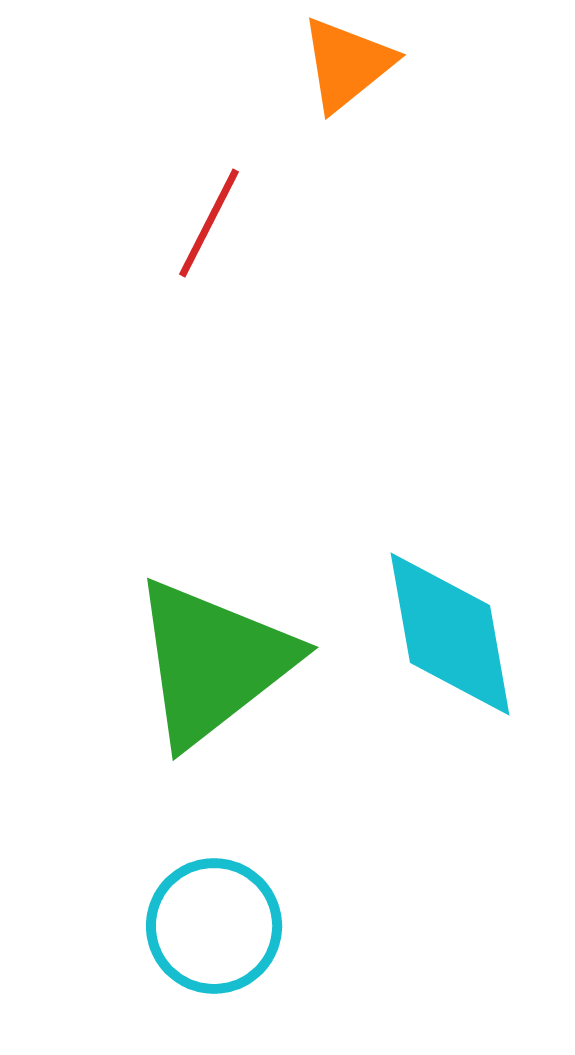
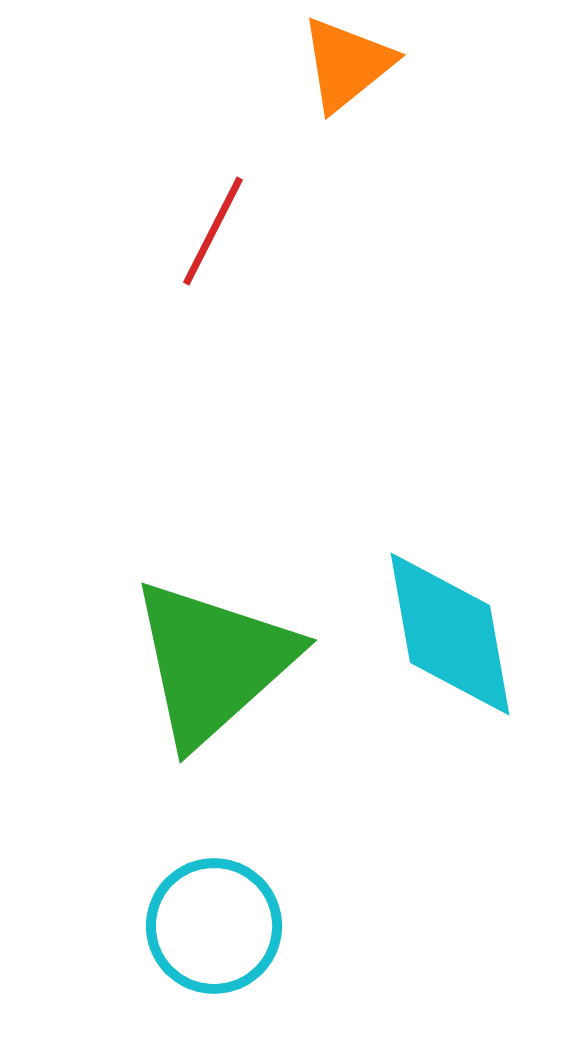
red line: moved 4 px right, 8 px down
green triangle: rotated 4 degrees counterclockwise
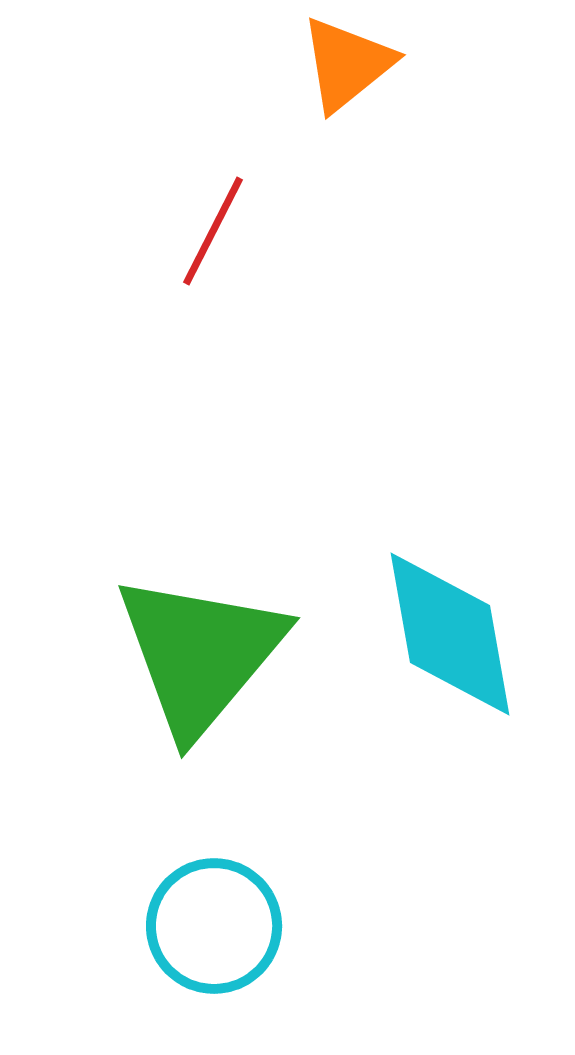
green triangle: moved 13 px left, 8 px up; rotated 8 degrees counterclockwise
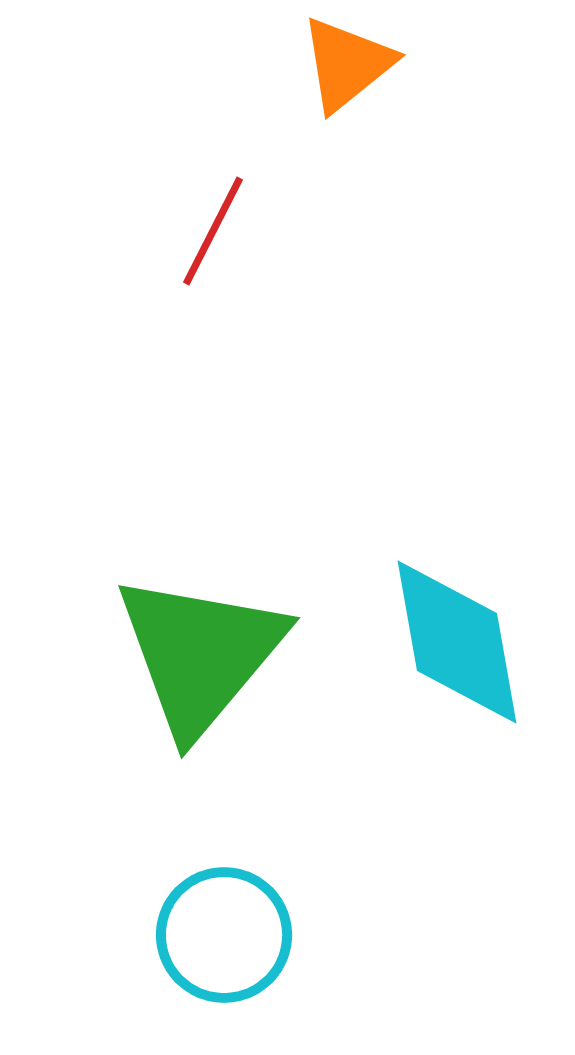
cyan diamond: moved 7 px right, 8 px down
cyan circle: moved 10 px right, 9 px down
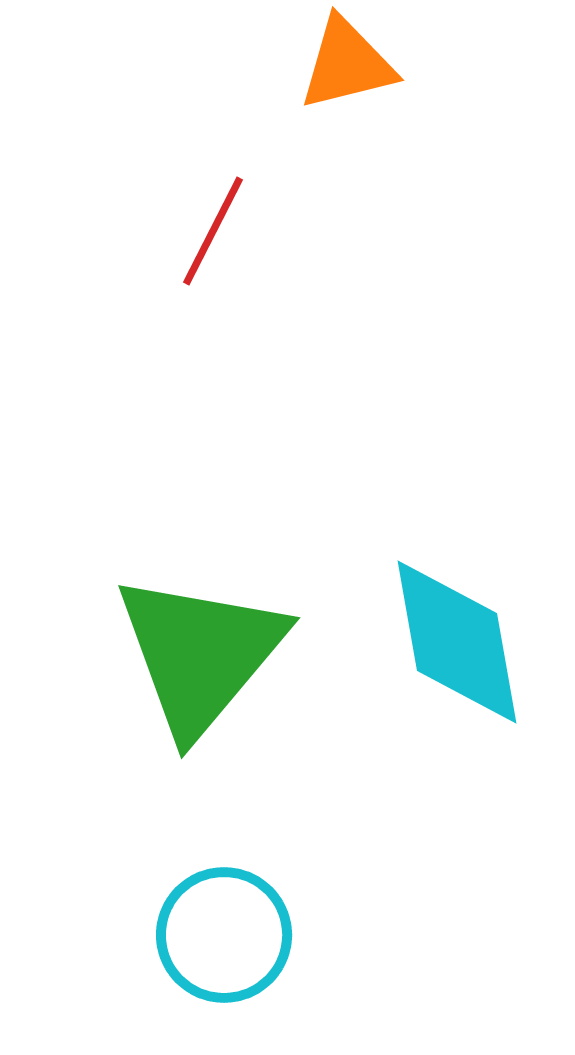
orange triangle: rotated 25 degrees clockwise
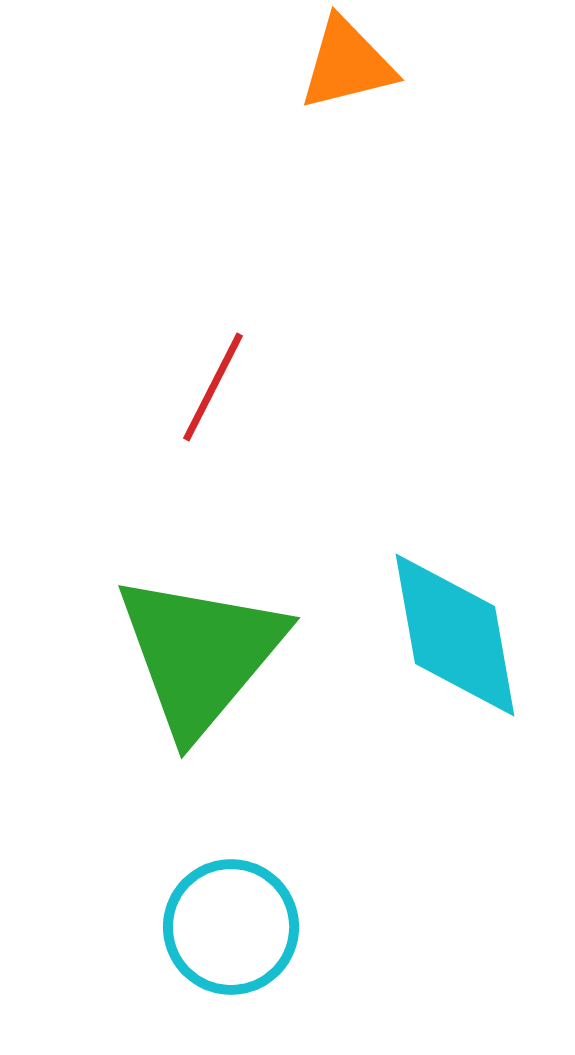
red line: moved 156 px down
cyan diamond: moved 2 px left, 7 px up
cyan circle: moved 7 px right, 8 px up
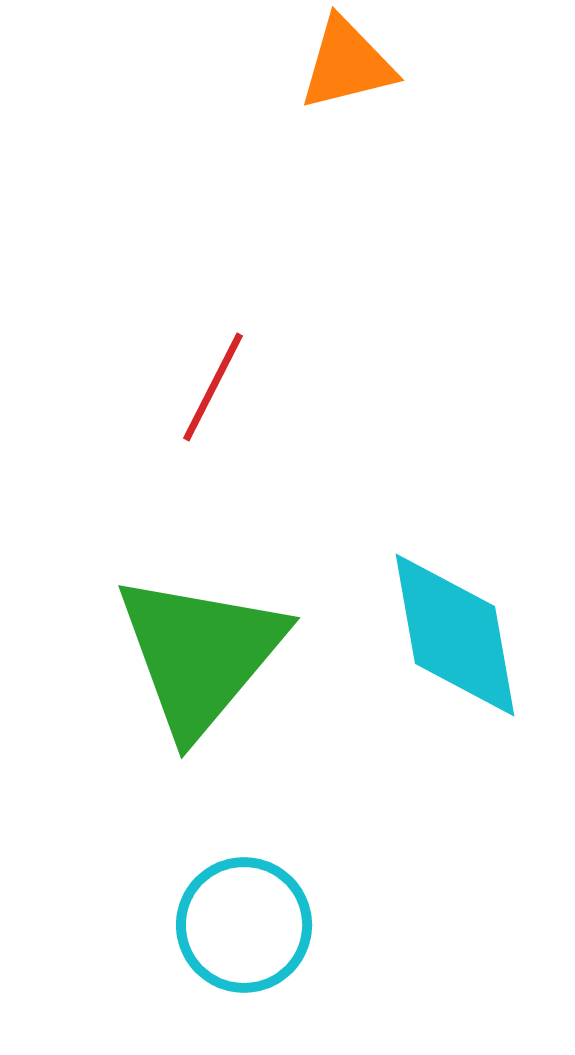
cyan circle: moved 13 px right, 2 px up
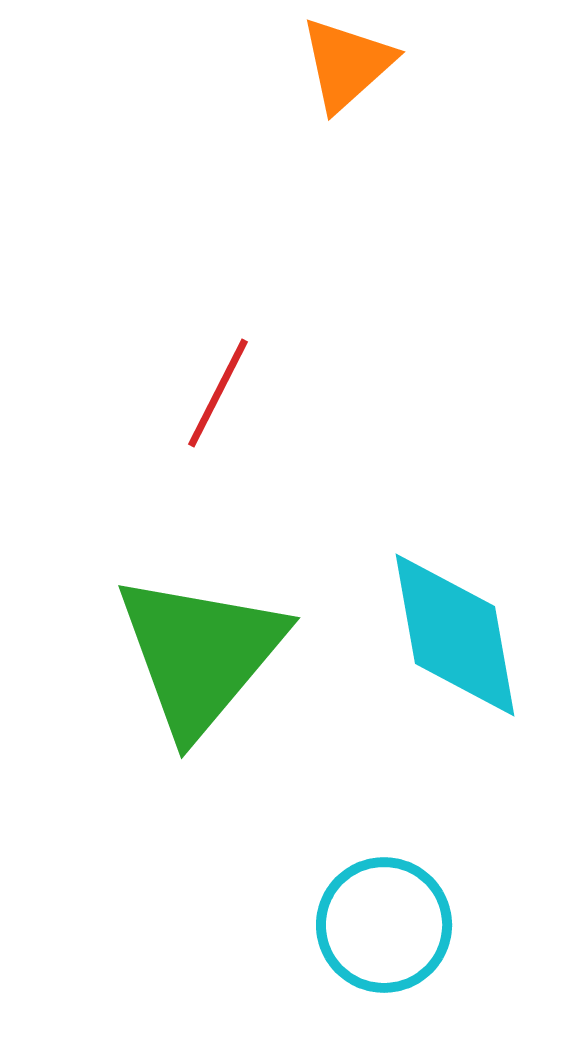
orange triangle: rotated 28 degrees counterclockwise
red line: moved 5 px right, 6 px down
cyan circle: moved 140 px right
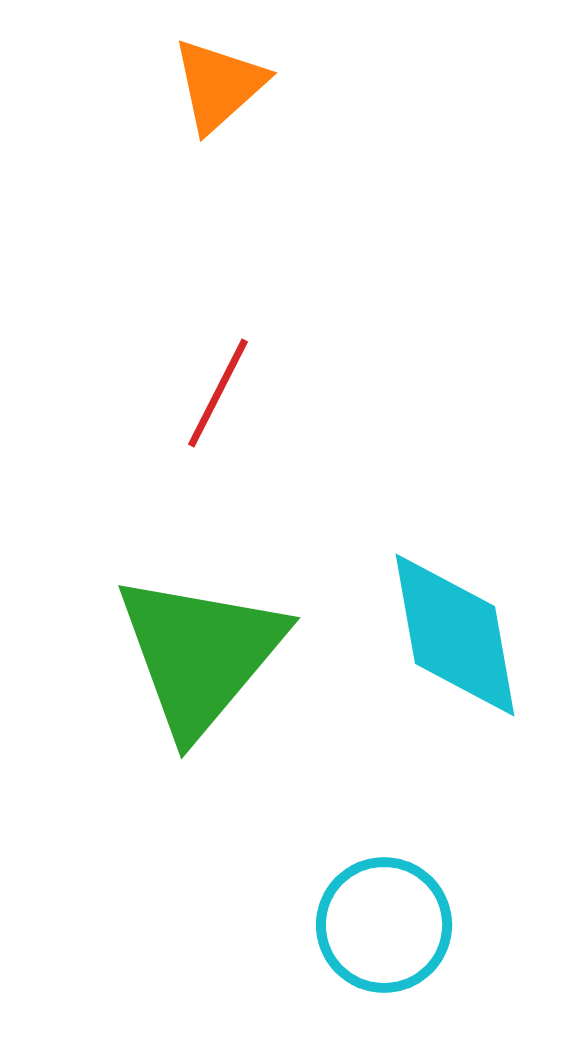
orange triangle: moved 128 px left, 21 px down
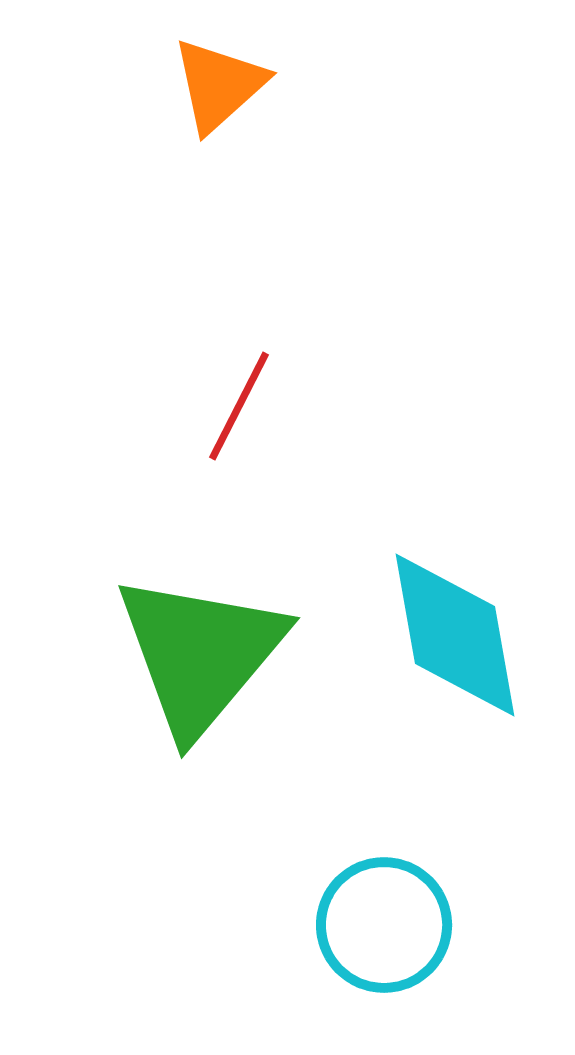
red line: moved 21 px right, 13 px down
